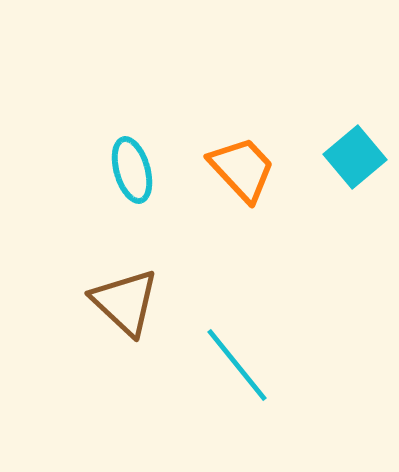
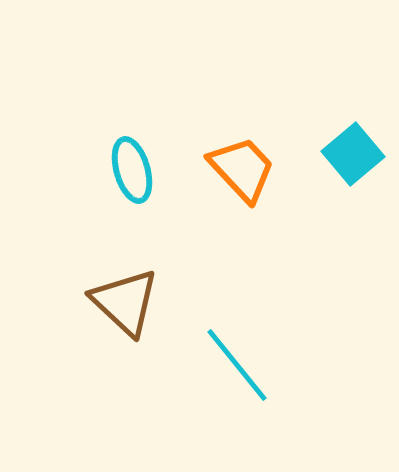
cyan square: moved 2 px left, 3 px up
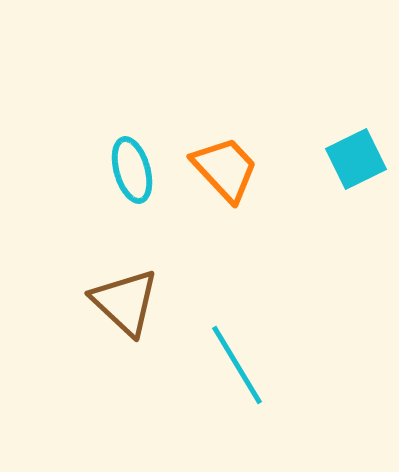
cyan square: moved 3 px right, 5 px down; rotated 14 degrees clockwise
orange trapezoid: moved 17 px left
cyan line: rotated 8 degrees clockwise
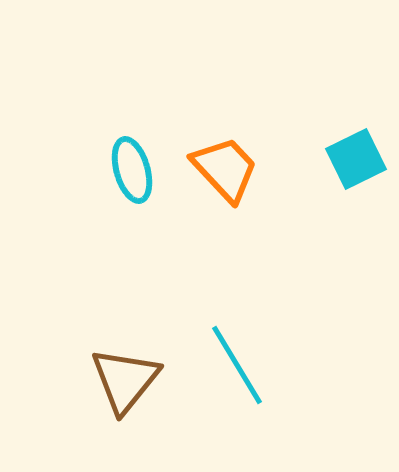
brown triangle: moved 78 px down; rotated 26 degrees clockwise
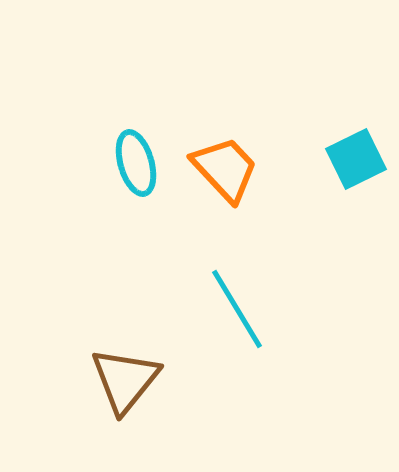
cyan ellipse: moved 4 px right, 7 px up
cyan line: moved 56 px up
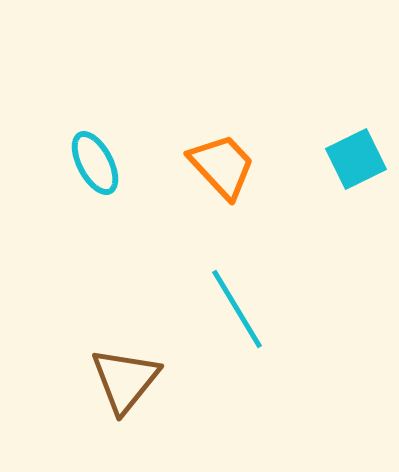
cyan ellipse: moved 41 px left; rotated 12 degrees counterclockwise
orange trapezoid: moved 3 px left, 3 px up
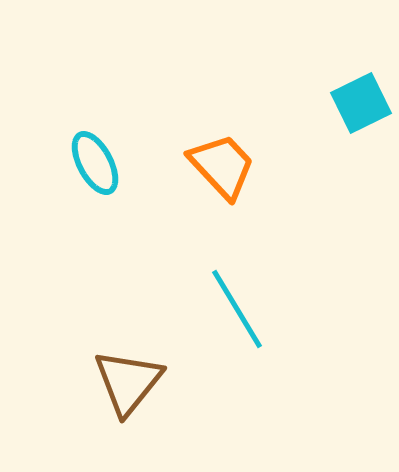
cyan square: moved 5 px right, 56 px up
brown triangle: moved 3 px right, 2 px down
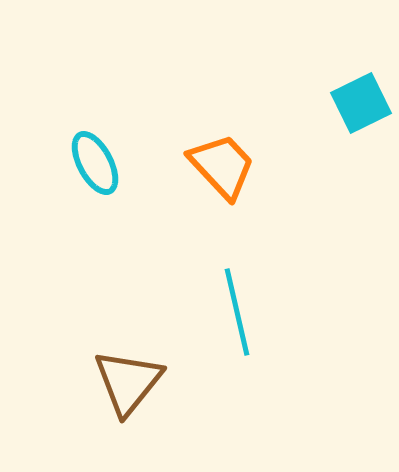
cyan line: moved 3 px down; rotated 18 degrees clockwise
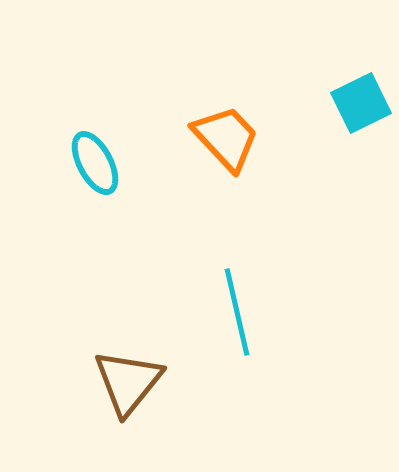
orange trapezoid: moved 4 px right, 28 px up
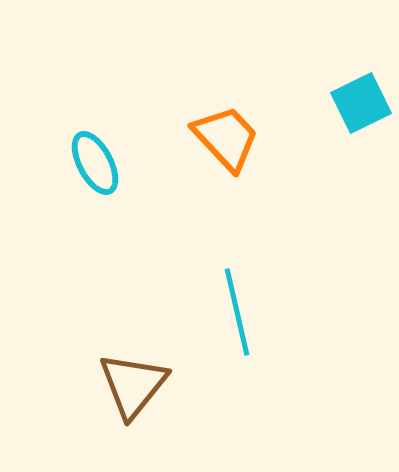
brown triangle: moved 5 px right, 3 px down
